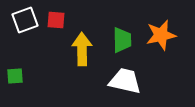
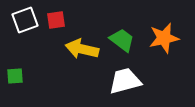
red square: rotated 12 degrees counterclockwise
orange star: moved 3 px right, 3 px down
green trapezoid: rotated 52 degrees counterclockwise
yellow arrow: rotated 76 degrees counterclockwise
white trapezoid: rotated 28 degrees counterclockwise
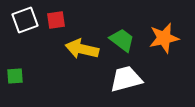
white trapezoid: moved 1 px right, 2 px up
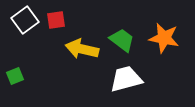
white square: rotated 16 degrees counterclockwise
orange star: rotated 24 degrees clockwise
green square: rotated 18 degrees counterclockwise
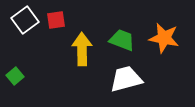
green trapezoid: rotated 16 degrees counterclockwise
yellow arrow: rotated 76 degrees clockwise
green square: rotated 18 degrees counterclockwise
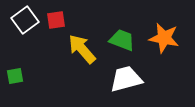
yellow arrow: rotated 40 degrees counterclockwise
green square: rotated 30 degrees clockwise
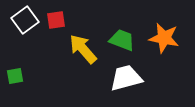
yellow arrow: moved 1 px right
white trapezoid: moved 1 px up
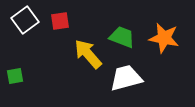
red square: moved 4 px right, 1 px down
green trapezoid: moved 3 px up
yellow arrow: moved 5 px right, 5 px down
